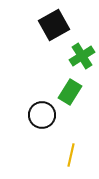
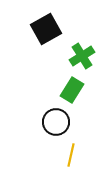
black square: moved 8 px left, 4 px down
green rectangle: moved 2 px right, 2 px up
black circle: moved 14 px right, 7 px down
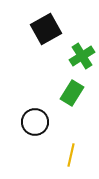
green rectangle: moved 3 px down
black circle: moved 21 px left
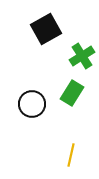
black circle: moved 3 px left, 18 px up
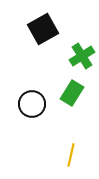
black square: moved 3 px left
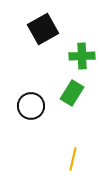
green cross: rotated 30 degrees clockwise
black circle: moved 1 px left, 2 px down
yellow line: moved 2 px right, 4 px down
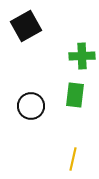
black square: moved 17 px left, 3 px up
green rectangle: moved 3 px right, 2 px down; rotated 25 degrees counterclockwise
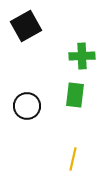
black circle: moved 4 px left
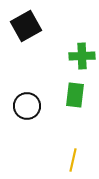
yellow line: moved 1 px down
